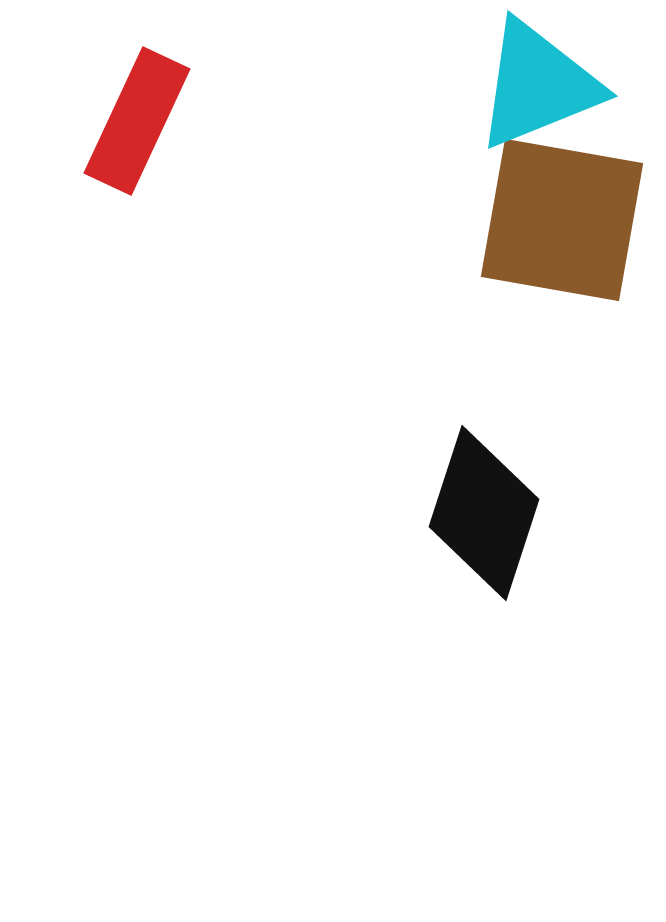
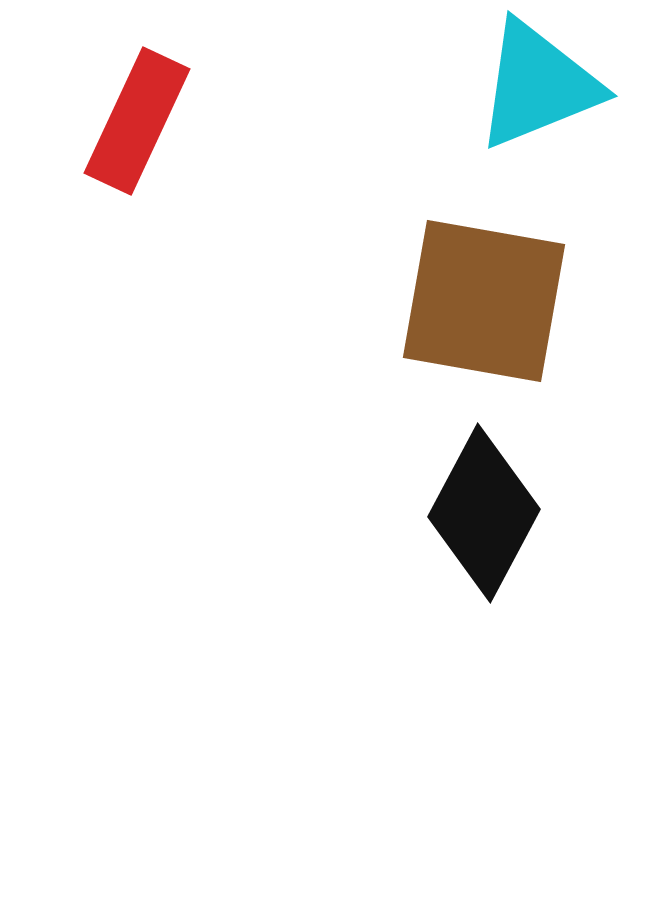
brown square: moved 78 px left, 81 px down
black diamond: rotated 10 degrees clockwise
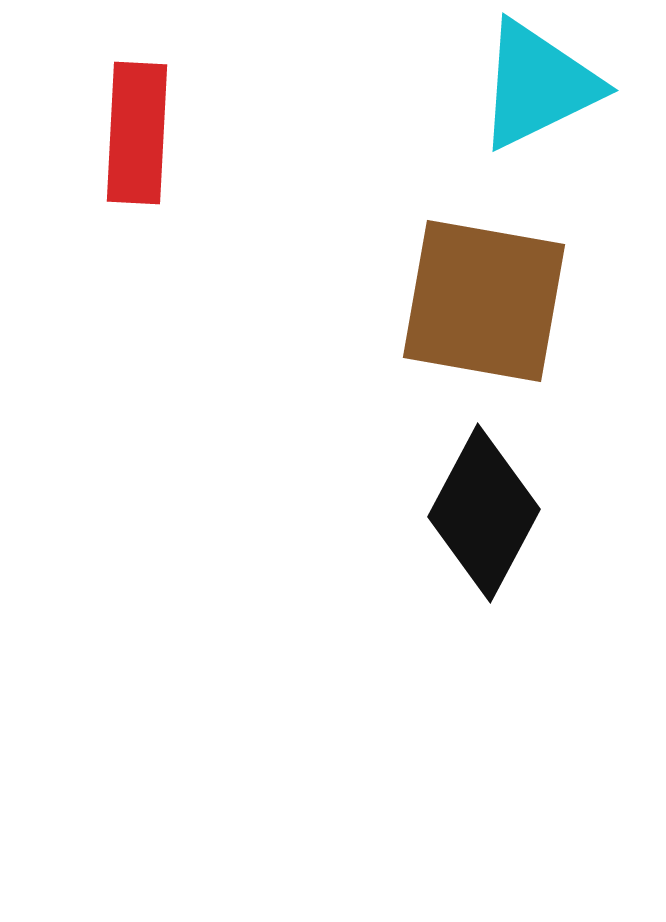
cyan triangle: rotated 4 degrees counterclockwise
red rectangle: moved 12 px down; rotated 22 degrees counterclockwise
